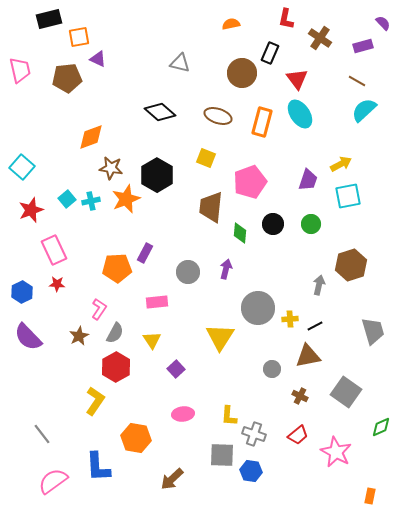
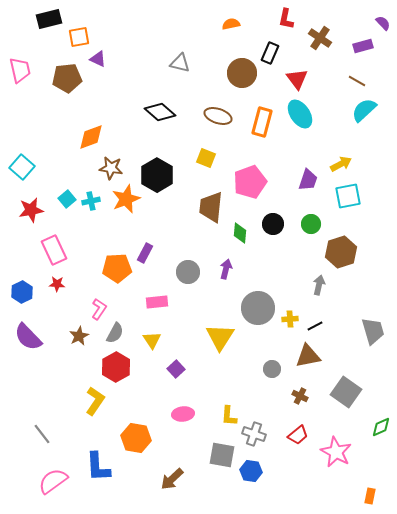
red star at (31, 210): rotated 10 degrees clockwise
brown hexagon at (351, 265): moved 10 px left, 13 px up
gray square at (222, 455): rotated 8 degrees clockwise
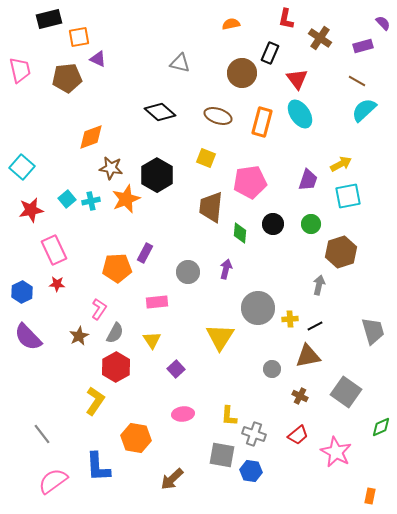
pink pentagon at (250, 182): rotated 12 degrees clockwise
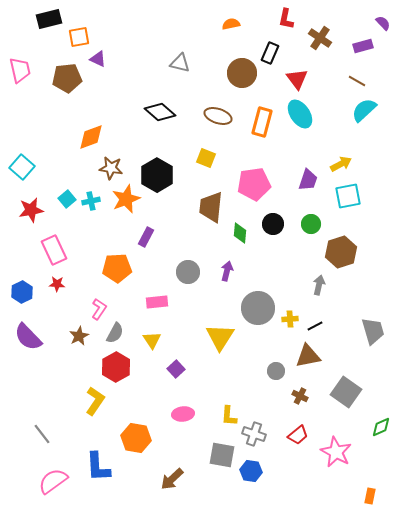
pink pentagon at (250, 182): moved 4 px right, 2 px down
purple rectangle at (145, 253): moved 1 px right, 16 px up
purple arrow at (226, 269): moved 1 px right, 2 px down
gray circle at (272, 369): moved 4 px right, 2 px down
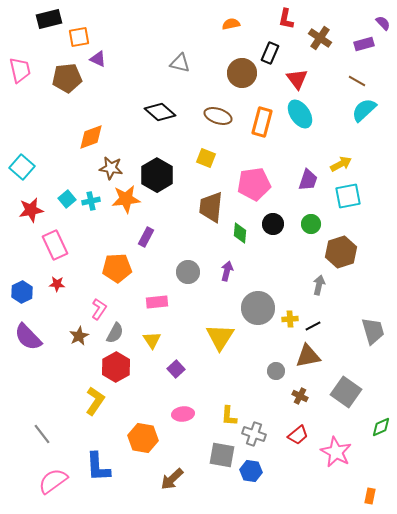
purple rectangle at (363, 46): moved 1 px right, 2 px up
orange star at (126, 199): rotated 16 degrees clockwise
pink rectangle at (54, 250): moved 1 px right, 5 px up
black line at (315, 326): moved 2 px left
orange hexagon at (136, 438): moved 7 px right
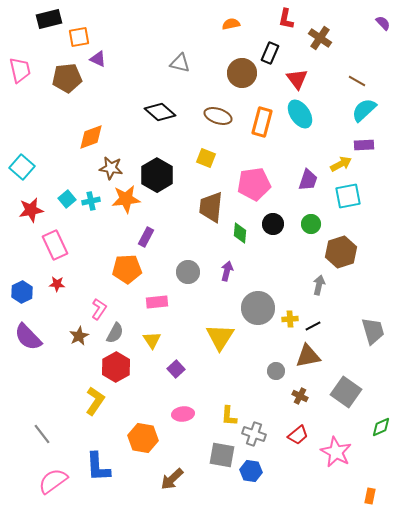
purple rectangle at (364, 44): moved 101 px down; rotated 12 degrees clockwise
orange pentagon at (117, 268): moved 10 px right, 1 px down
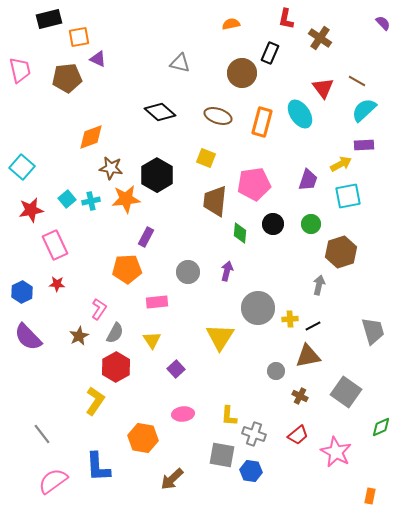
red triangle at (297, 79): moved 26 px right, 9 px down
brown trapezoid at (211, 207): moved 4 px right, 6 px up
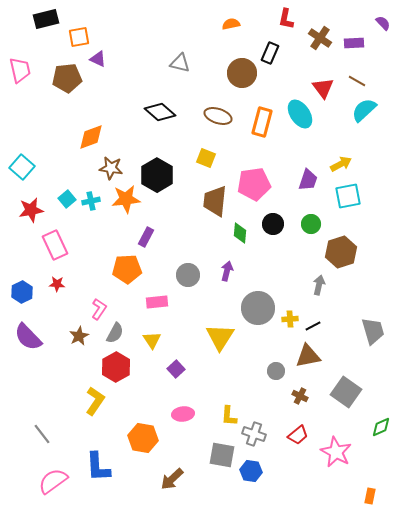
black rectangle at (49, 19): moved 3 px left
purple rectangle at (364, 145): moved 10 px left, 102 px up
gray circle at (188, 272): moved 3 px down
